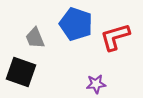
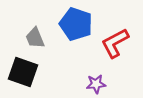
red L-shape: moved 6 px down; rotated 12 degrees counterclockwise
black square: moved 2 px right
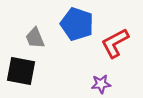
blue pentagon: moved 1 px right
black square: moved 2 px left, 1 px up; rotated 8 degrees counterclockwise
purple star: moved 5 px right
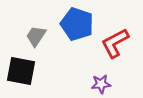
gray trapezoid: moved 1 px right, 2 px up; rotated 55 degrees clockwise
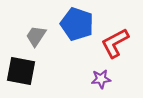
purple star: moved 5 px up
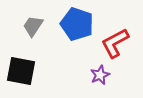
gray trapezoid: moved 3 px left, 10 px up
purple star: moved 1 px left, 4 px up; rotated 18 degrees counterclockwise
